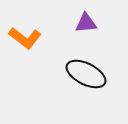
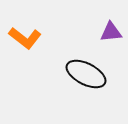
purple triangle: moved 25 px right, 9 px down
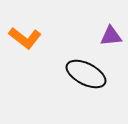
purple triangle: moved 4 px down
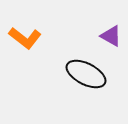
purple triangle: rotated 35 degrees clockwise
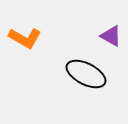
orange L-shape: rotated 8 degrees counterclockwise
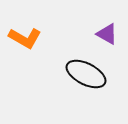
purple triangle: moved 4 px left, 2 px up
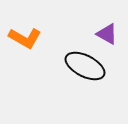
black ellipse: moved 1 px left, 8 px up
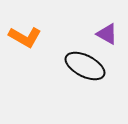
orange L-shape: moved 1 px up
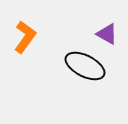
orange L-shape: rotated 84 degrees counterclockwise
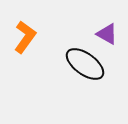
black ellipse: moved 2 px up; rotated 9 degrees clockwise
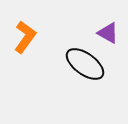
purple triangle: moved 1 px right, 1 px up
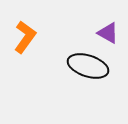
black ellipse: moved 3 px right, 2 px down; rotated 18 degrees counterclockwise
